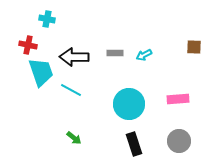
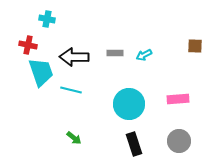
brown square: moved 1 px right, 1 px up
cyan line: rotated 15 degrees counterclockwise
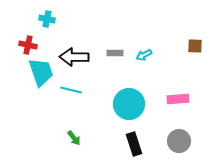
green arrow: rotated 14 degrees clockwise
